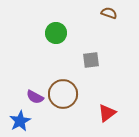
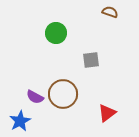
brown semicircle: moved 1 px right, 1 px up
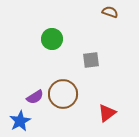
green circle: moved 4 px left, 6 px down
purple semicircle: rotated 60 degrees counterclockwise
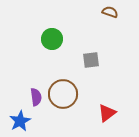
purple semicircle: moved 1 px right; rotated 66 degrees counterclockwise
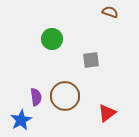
brown circle: moved 2 px right, 2 px down
blue star: moved 1 px right, 1 px up
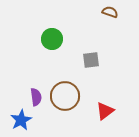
red triangle: moved 2 px left, 2 px up
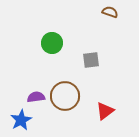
green circle: moved 4 px down
purple semicircle: rotated 90 degrees counterclockwise
